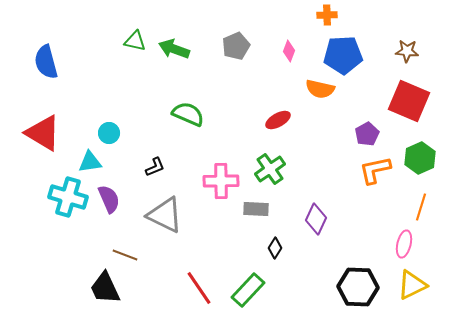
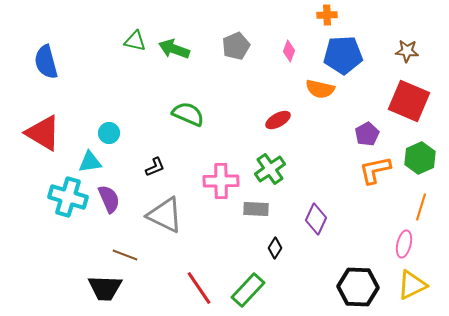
black trapezoid: rotated 63 degrees counterclockwise
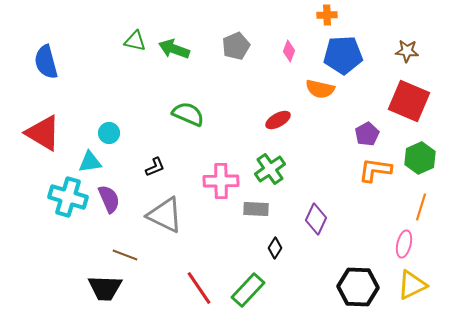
orange L-shape: rotated 20 degrees clockwise
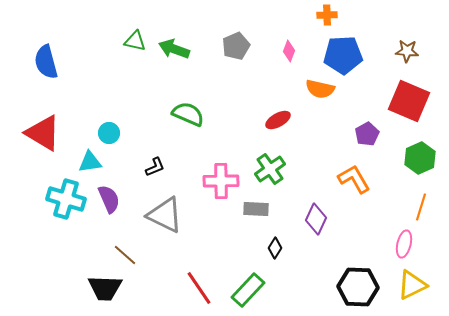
orange L-shape: moved 21 px left, 9 px down; rotated 52 degrees clockwise
cyan cross: moved 2 px left, 2 px down
brown line: rotated 20 degrees clockwise
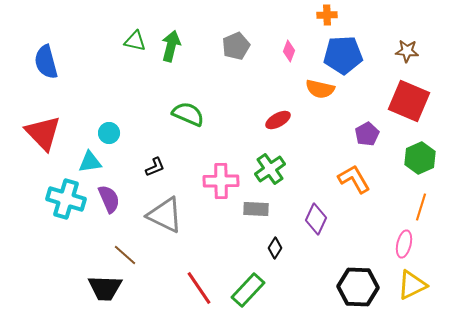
green arrow: moved 3 px left, 3 px up; rotated 84 degrees clockwise
red triangle: rotated 15 degrees clockwise
